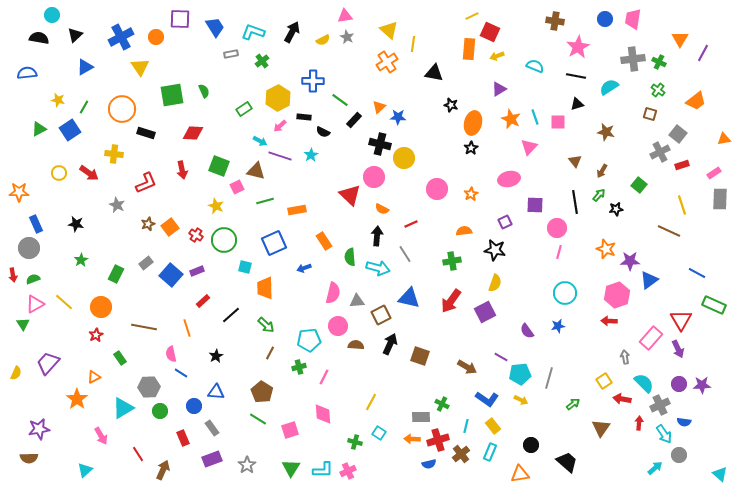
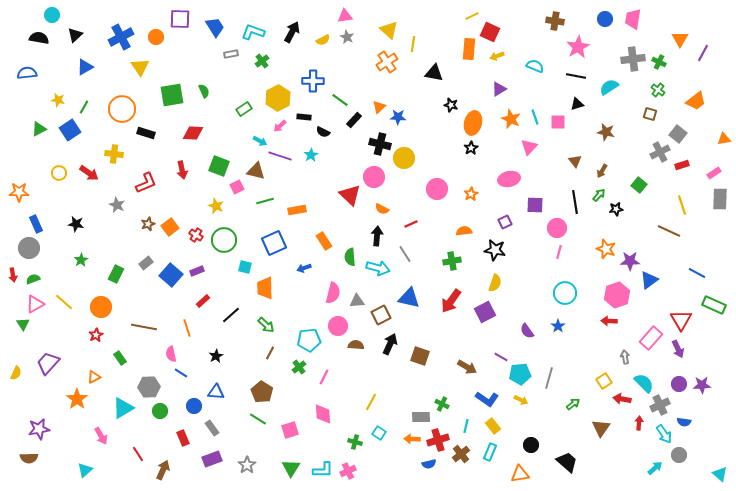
blue star at (558, 326): rotated 24 degrees counterclockwise
green cross at (299, 367): rotated 24 degrees counterclockwise
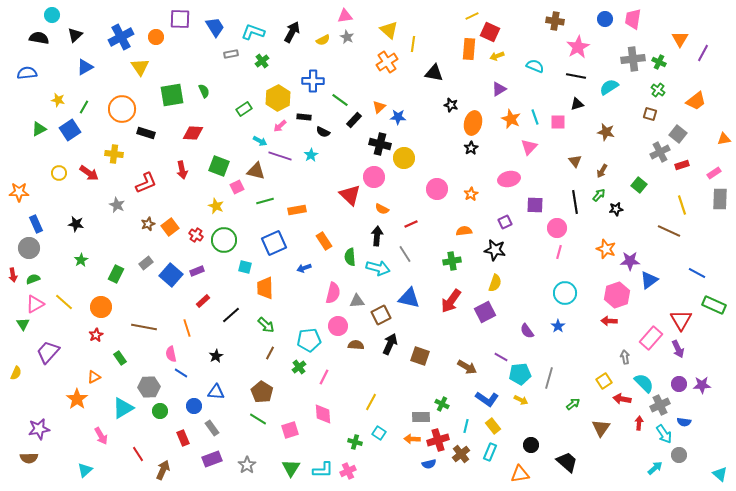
purple trapezoid at (48, 363): moved 11 px up
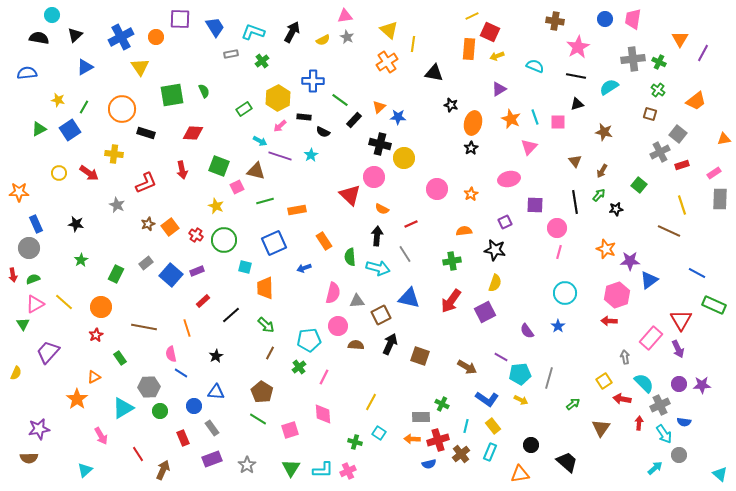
brown star at (606, 132): moved 2 px left
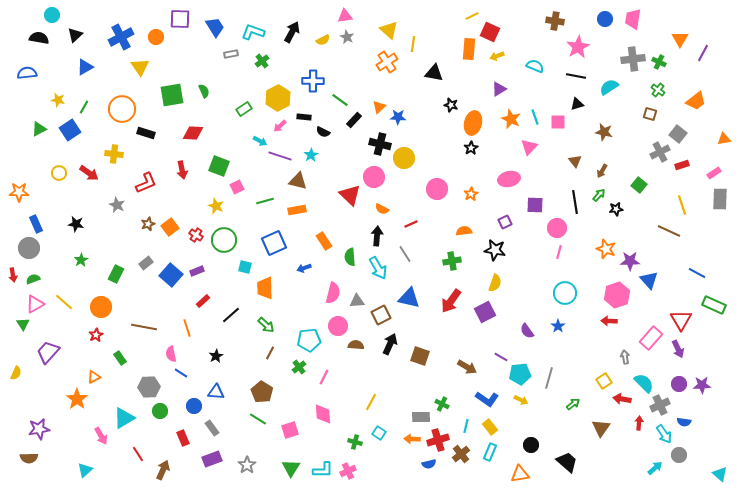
brown triangle at (256, 171): moved 42 px right, 10 px down
cyan arrow at (378, 268): rotated 45 degrees clockwise
blue triangle at (649, 280): rotated 36 degrees counterclockwise
cyan triangle at (123, 408): moved 1 px right, 10 px down
yellow rectangle at (493, 426): moved 3 px left, 1 px down
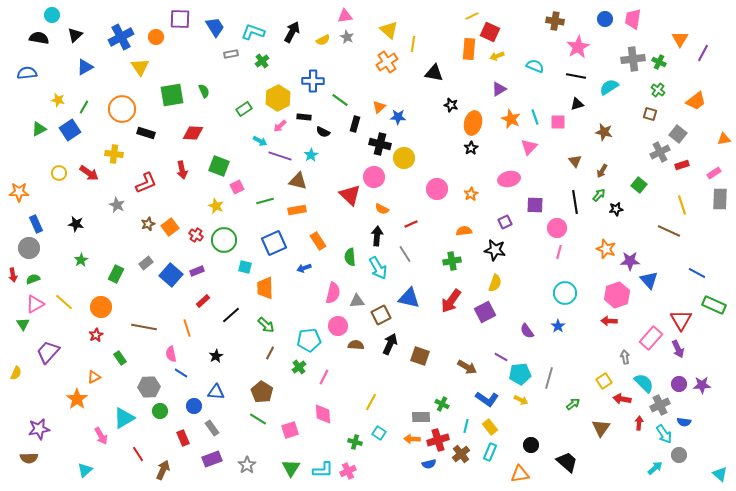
black rectangle at (354, 120): moved 1 px right, 4 px down; rotated 28 degrees counterclockwise
orange rectangle at (324, 241): moved 6 px left
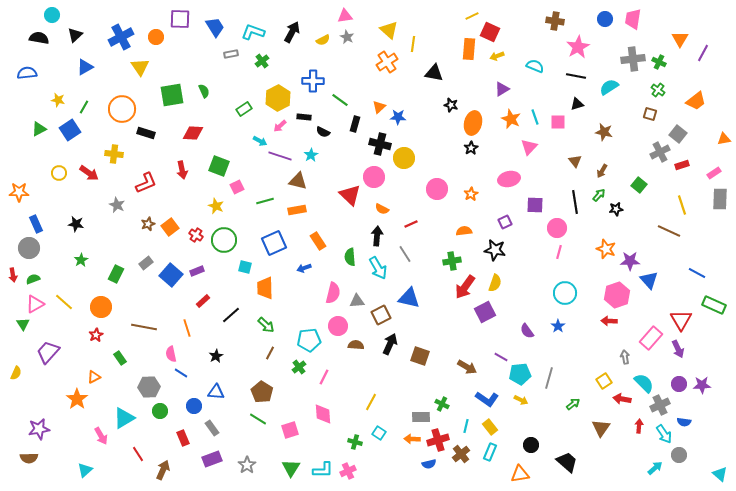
purple triangle at (499, 89): moved 3 px right
red arrow at (451, 301): moved 14 px right, 14 px up
red arrow at (639, 423): moved 3 px down
